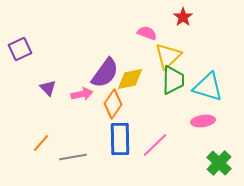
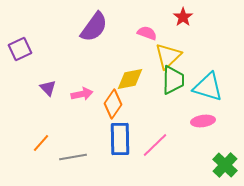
purple semicircle: moved 11 px left, 46 px up
green cross: moved 6 px right, 2 px down
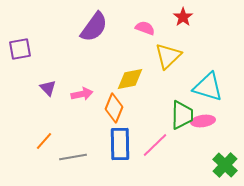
pink semicircle: moved 2 px left, 5 px up
purple square: rotated 15 degrees clockwise
green trapezoid: moved 9 px right, 35 px down
orange diamond: moved 1 px right, 4 px down; rotated 12 degrees counterclockwise
blue rectangle: moved 5 px down
orange line: moved 3 px right, 2 px up
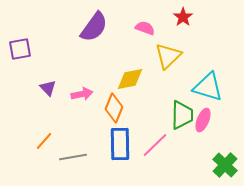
pink ellipse: moved 1 px up; rotated 60 degrees counterclockwise
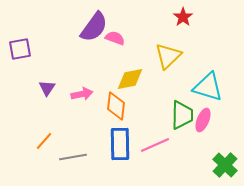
pink semicircle: moved 30 px left, 10 px down
purple triangle: moved 1 px left; rotated 18 degrees clockwise
orange diamond: moved 2 px right, 2 px up; rotated 16 degrees counterclockwise
pink line: rotated 20 degrees clockwise
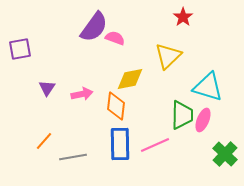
green cross: moved 11 px up
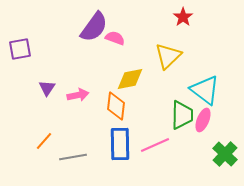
cyan triangle: moved 3 px left, 3 px down; rotated 20 degrees clockwise
pink arrow: moved 4 px left, 1 px down
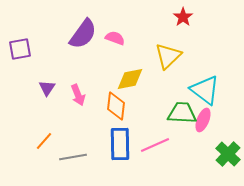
purple semicircle: moved 11 px left, 7 px down
pink arrow: rotated 80 degrees clockwise
green trapezoid: moved 2 px up; rotated 88 degrees counterclockwise
green cross: moved 3 px right
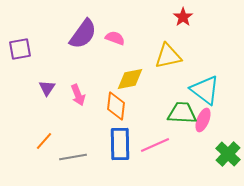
yellow triangle: rotated 32 degrees clockwise
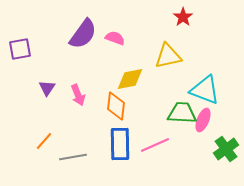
cyan triangle: rotated 16 degrees counterclockwise
green cross: moved 2 px left, 5 px up; rotated 10 degrees clockwise
